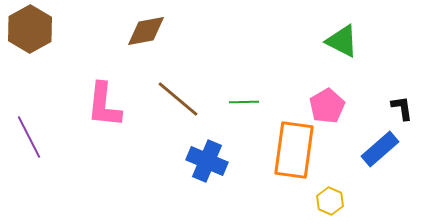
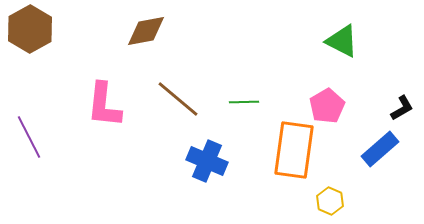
black L-shape: rotated 68 degrees clockwise
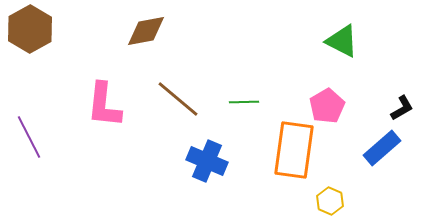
blue rectangle: moved 2 px right, 1 px up
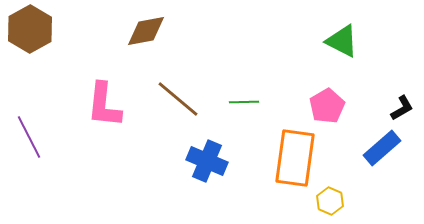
orange rectangle: moved 1 px right, 8 px down
